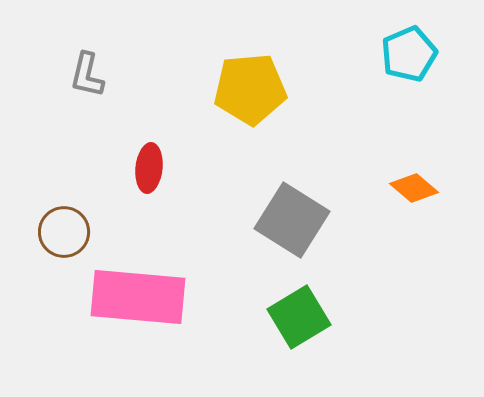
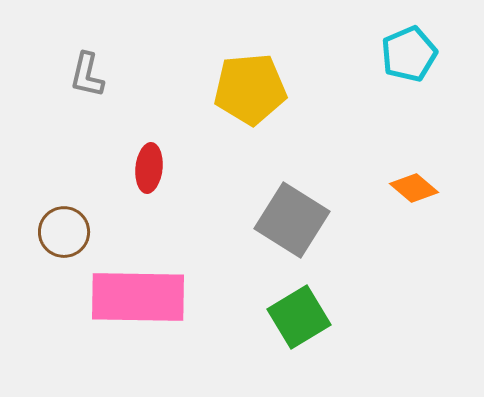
pink rectangle: rotated 4 degrees counterclockwise
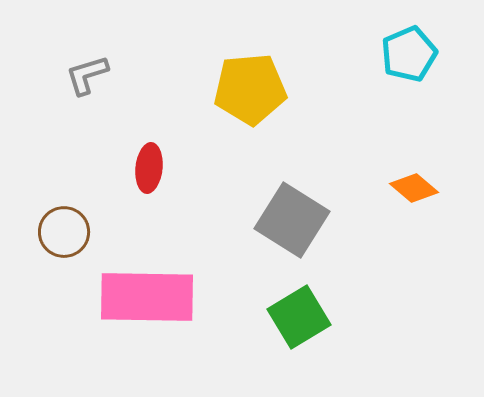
gray L-shape: rotated 60 degrees clockwise
pink rectangle: moved 9 px right
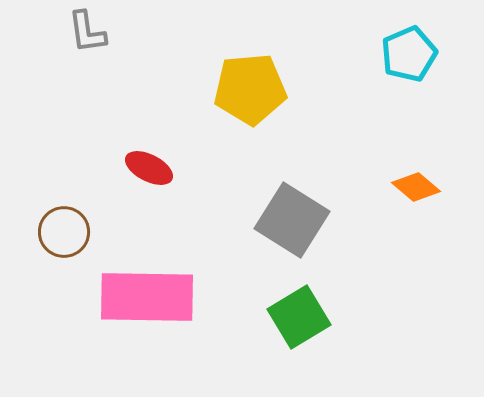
gray L-shape: moved 43 px up; rotated 81 degrees counterclockwise
red ellipse: rotated 69 degrees counterclockwise
orange diamond: moved 2 px right, 1 px up
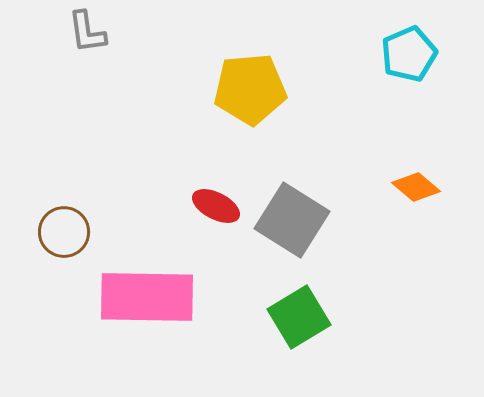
red ellipse: moved 67 px right, 38 px down
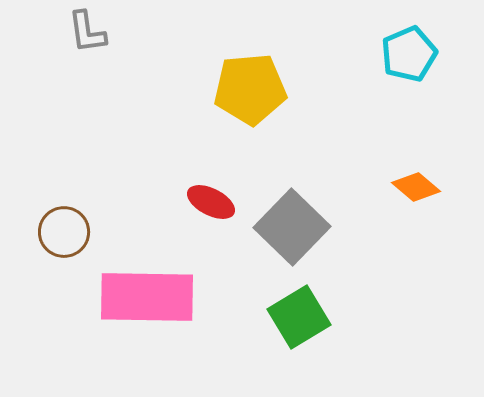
red ellipse: moved 5 px left, 4 px up
gray square: moved 7 px down; rotated 12 degrees clockwise
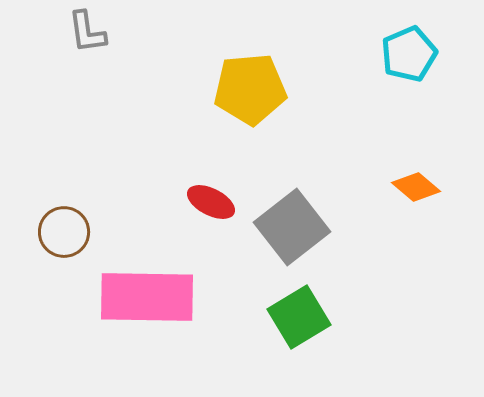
gray square: rotated 8 degrees clockwise
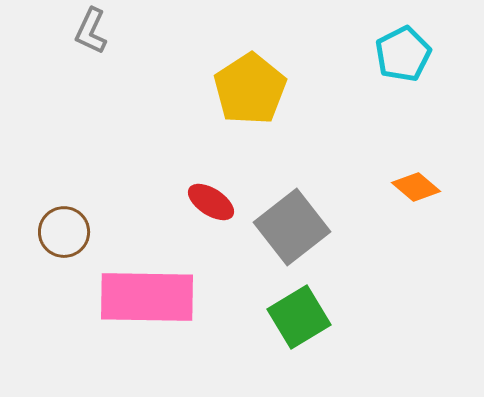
gray L-shape: moved 4 px right, 1 px up; rotated 33 degrees clockwise
cyan pentagon: moved 6 px left; rotated 4 degrees counterclockwise
yellow pentagon: rotated 28 degrees counterclockwise
red ellipse: rotated 6 degrees clockwise
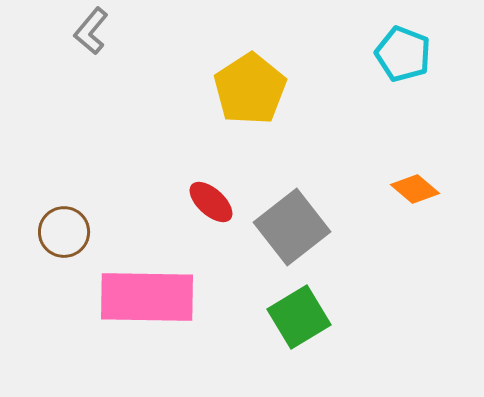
gray L-shape: rotated 15 degrees clockwise
cyan pentagon: rotated 24 degrees counterclockwise
orange diamond: moved 1 px left, 2 px down
red ellipse: rotated 9 degrees clockwise
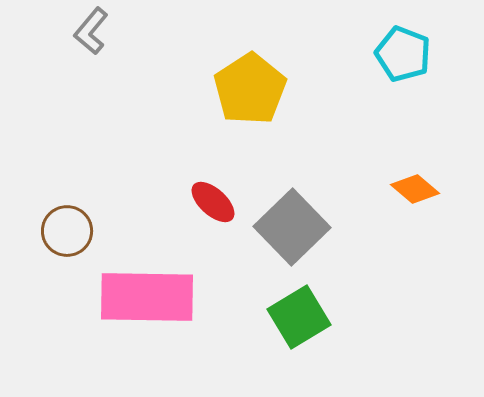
red ellipse: moved 2 px right
gray square: rotated 6 degrees counterclockwise
brown circle: moved 3 px right, 1 px up
